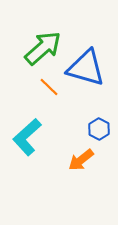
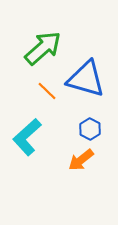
blue triangle: moved 11 px down
orange line: moved 2 px left, 4 px down
blue hexagon: moved 9 px left
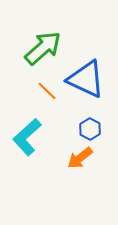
blue triangle: rotated 9 degrees clockwise
orange arrow: moved 1 px left, 2 px up
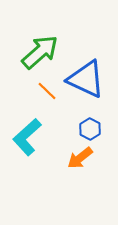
green arrow: moved 3 px left, 4 px down
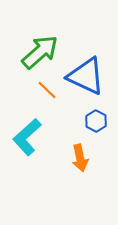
blue triangle: moved 3 px up
orange line: moved 1 px up
blue hexagon: moved 6 px right, 8 px up
orange arrow: rotated 64 degrees counterclockwise
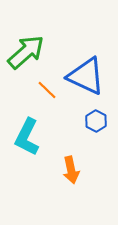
green arrow: moved 14 px left
cyan L-shape: rotated 21 degrees counterclockwise
orange arrow: moved 9 px left, 12 px down
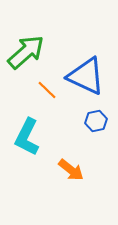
blue hexagon: rotated 20 degrees clockwise
orange arrow: rotated 40 degrees counterclockwise
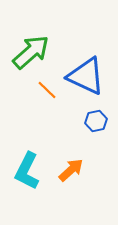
green arrow: moved 5 px right
cyan L-shape: moved 34 px down
orange arrow: rotated 80 degrees counterclockwise
